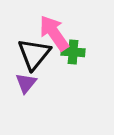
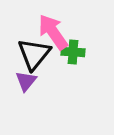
pink arrow: moved 1 px left, 1 px up
purple triangle: moved 2 px up
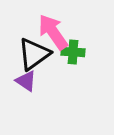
black triangle: rotated 15 degrees clockwise
purple triangle: rotated 35 degrees counterclockwise
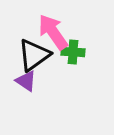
black triangle: moved 1 px down
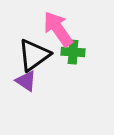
pink arrow: moved 5 px right, 3 px up
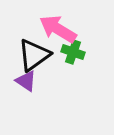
pink arrow: rotated 24 degrees counterclockwise
green cross: rotated 15 degrees clockwise
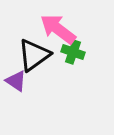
pink arrow: rotated 6 degrees clockwise
purple triangle: moved 10 px left
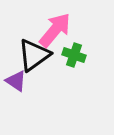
pink arrow: moved 3 px left, 1 px down; rotated 93 degrees clockwise
green cross: moved 1 px right, 3 px down
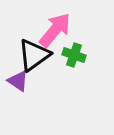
purple triangle: moved 2 px right
